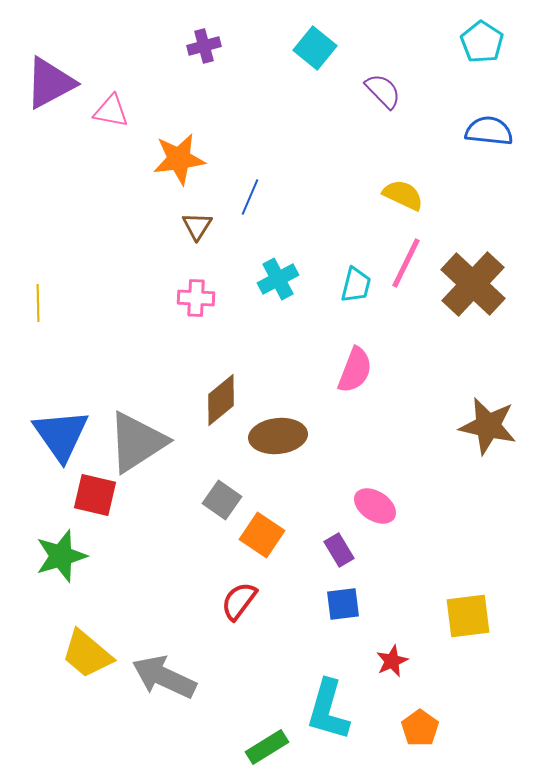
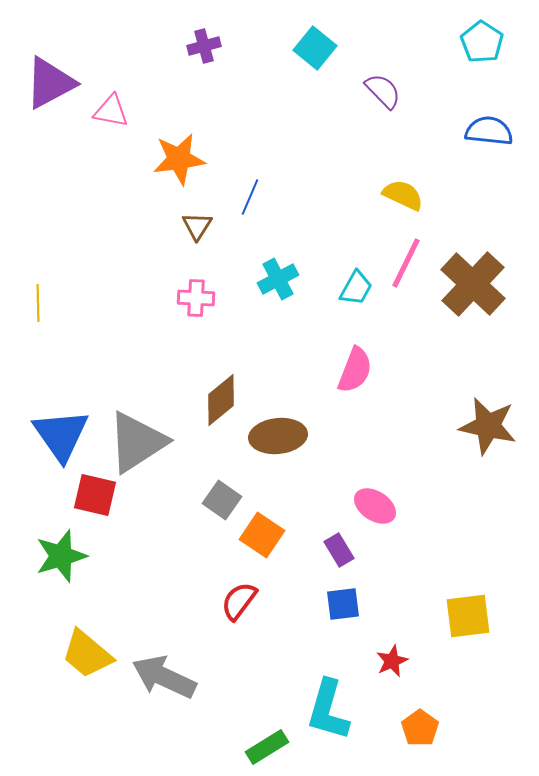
cyan trapezoid: moved 3 px down; rotated 15 degrees clockwise
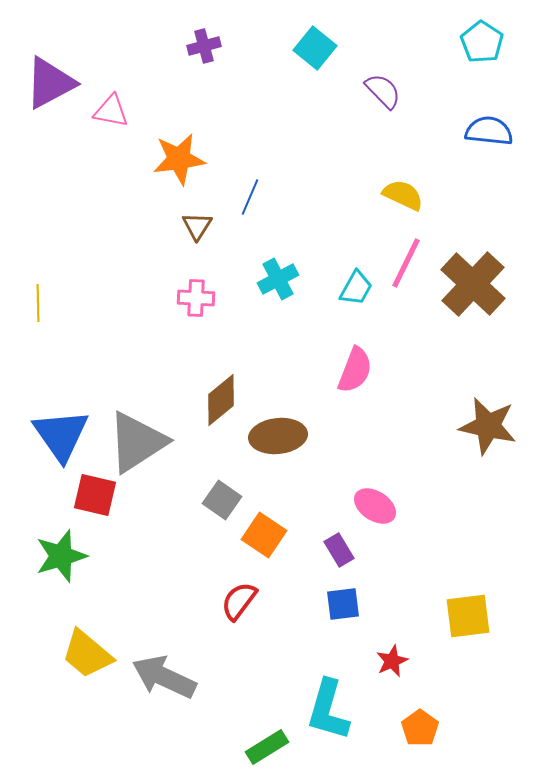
orange square: moved 2 px right
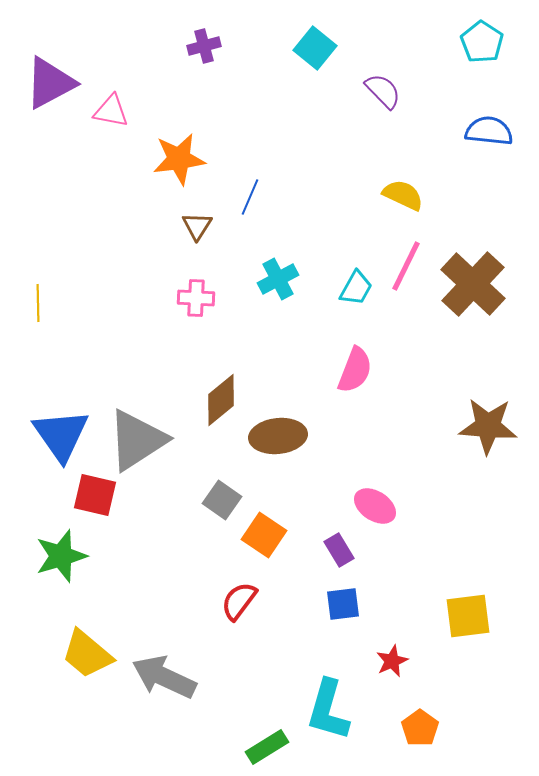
pink line: moved 3 px down
brown star: rotated 8 degrees counterclockwise
gray triangle: moved 2 px up
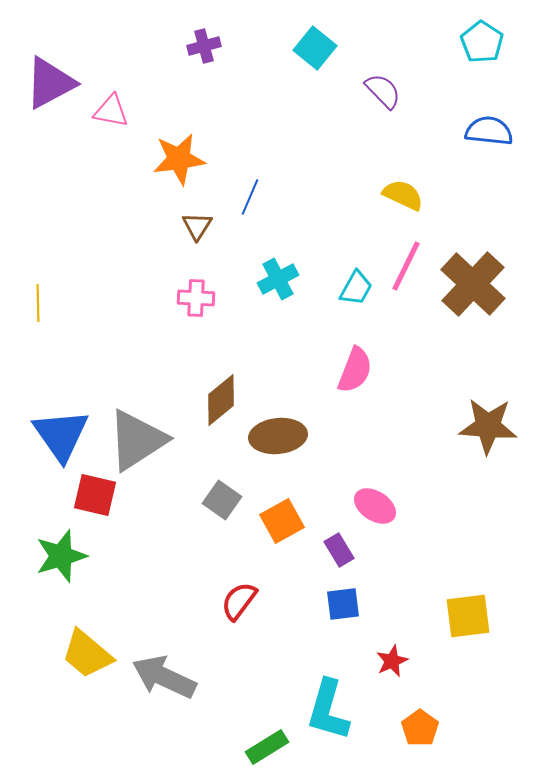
orange square: moved 18 px right, 14 px up; rotated 27 degrees clockwise
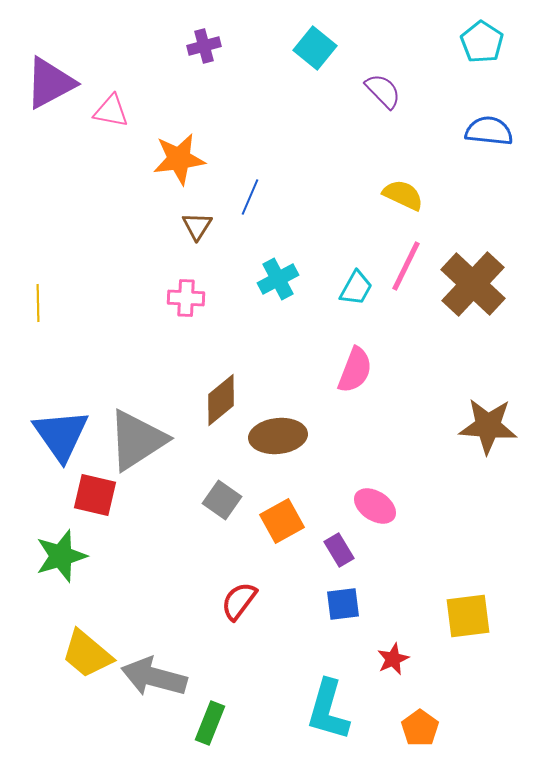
pink cross: moved 10 px left
red star: moved 1 px right, 2 px up
gray arrow: moved 10 px left; rotated 10 degrees counterclockwise
green rectangle: moved 57 px left, 24 px up; rotated 36 degrees counterclockwise
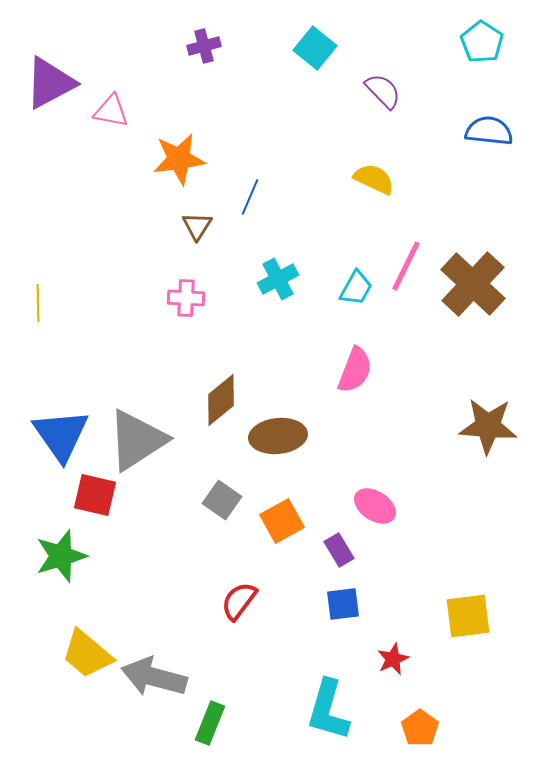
yellow semicircle: moved 29 px left, 16 px up
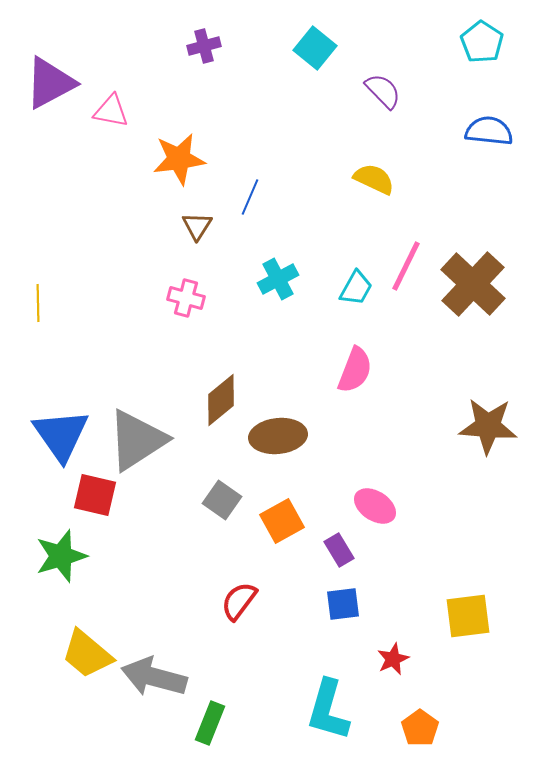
pink cross: rotated 12 degrees clockwise
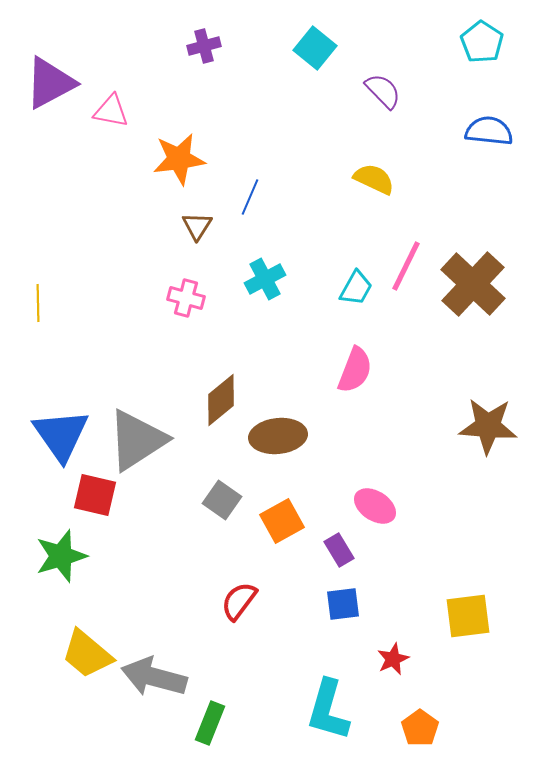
cyan cross: moved 13 px left
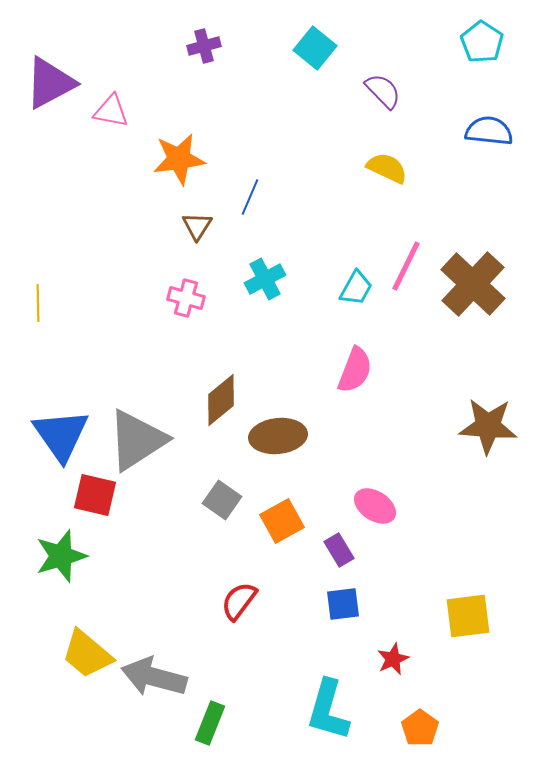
yellow semicircle: moved 13 px right, 11 px up
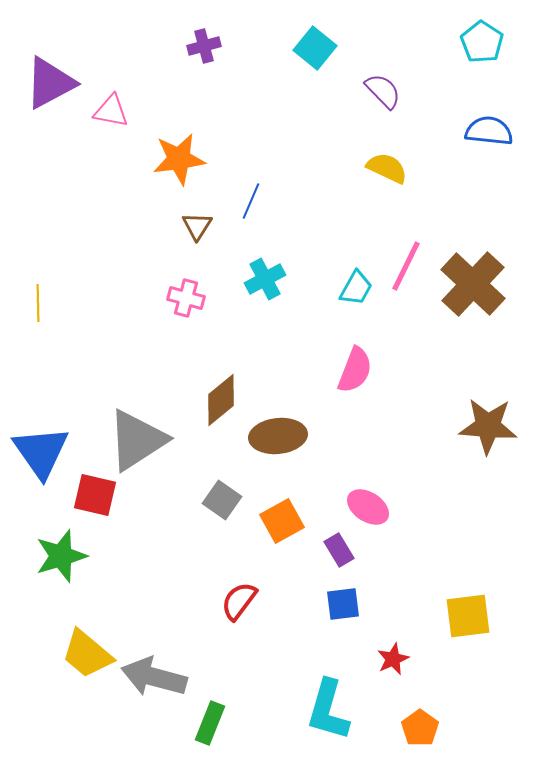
blue line: moved 1 px right, 4 px down
blue triangle: moved 20 px left, 17 px down
pink ellipse: moved 7 px left, 1 px down
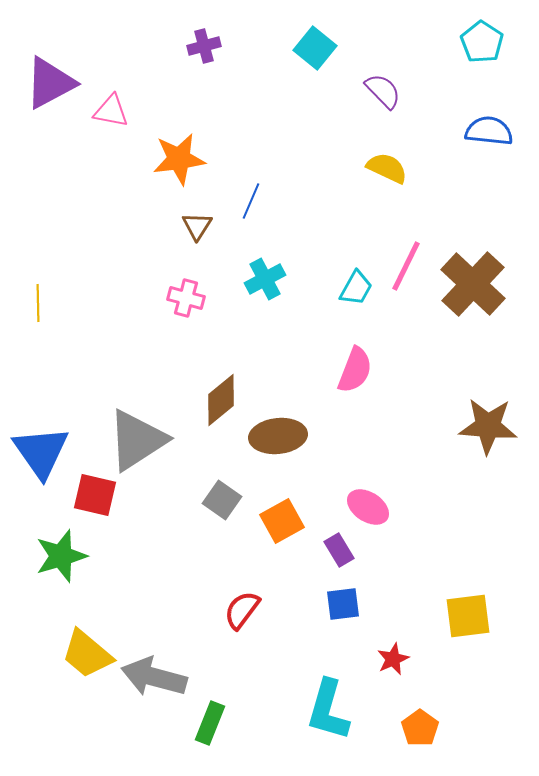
red semicircle: moved 3 px right, 9 px down
